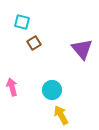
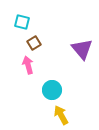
pink arrow: moved 16 px right, 22 px up
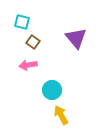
brown square: moved 1 px left, 1 px up; rotated 24 degrees counterclockwise
purple triangle: moved 6 px left, 11 px up
pink arrow: rotated 84 degrees counterclockwise
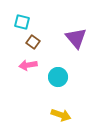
cyan circle: moved 6 px right, 13 px up
yellow arrow: rotated 138 degrees clockwise
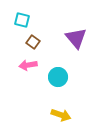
cyan square: moved 2 px up
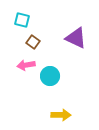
purple triangle: rotated 25 degrees counterclockwise
pink arrow: moved 2 px left
cyan circle: moved 8 px left, 1 px up
yellow arrow: rotated 18 degrees counterclockwise
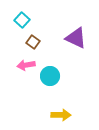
cyan square: rotated 28 degrees clockwise
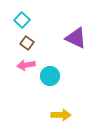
brown square: moved 6 px left, 1 px down
